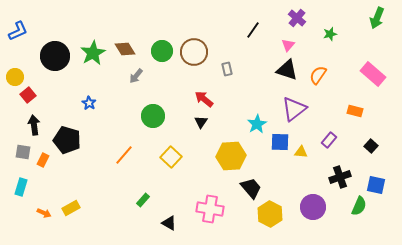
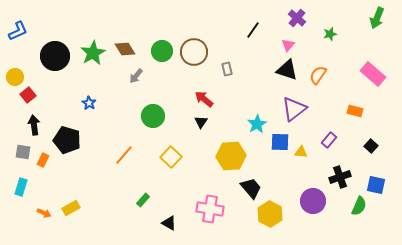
purple circle at (313, 207): moved 6 px up
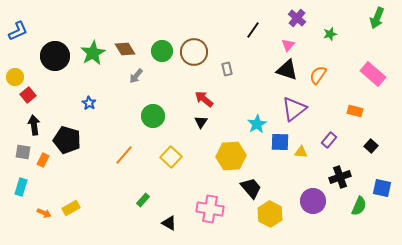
blue square at (376, 185): moved 6 px right, 3 px down
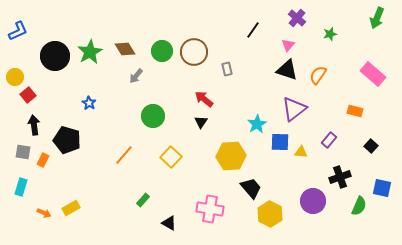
green star at (93, 53): moved 3 px left, 1 px up
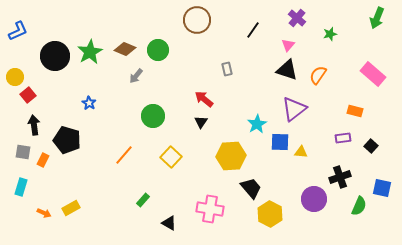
brown diamond at (125, 49): rotated 35 degrees counterclockwise
green circle at (162, 51): moved 4 px left, 1 px up
brown circle at (194, 52): moved 3 px right, 32 px up
purple rectangle at (329, 140): moved 14 px right, 2 px up; rotated 42 degrees clockwise
purple circle at (313, 201): moved 1 px right, 2 px up
